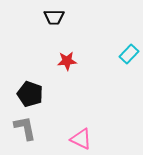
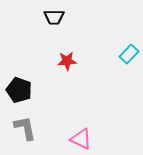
black pentagon: moved 11 px left, 4 px up
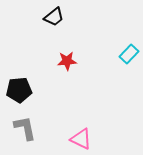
black trapezoid: rotated 40 degrees counterclockwise
black pentagon: rotated 25 degrees counterclockwise
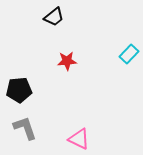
gray L-shape: rotated 8 degrees counterclockwise
pink triangle: moved 2 px left
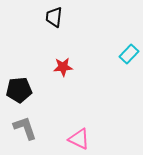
black trapezoid: rotated 135 degrees clockwise
red star: moved 4 px left, 6 px down
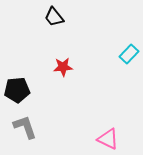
black trapezoid: rotated 45 degrees counterclockwise
black pentagon: moved 2 px left
gray L-shape: moved 1 px up
pink triangle: moved 29 px right
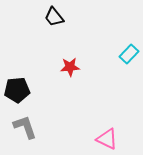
red star: moved 7 px right
pink triangle: moved 1 px left
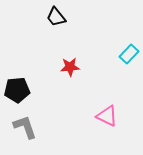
black trapezoid: moved 2 px right
pink triangle: moved 23 px up
